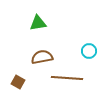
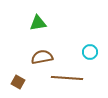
cyan circle: moved 1 px right, 1 px down
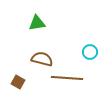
green triangle: moved 1 px left
brown semicircle: moved 2 px down; rotated 25 degrees clockwise
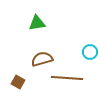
brown semicircle: rotated 30 degrees counterclockwise
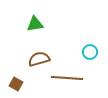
green triangle: moved 2 px left, 1 px down
brown semicircle: moved 3 px left
brown square: moved 2 px left, 2 px down
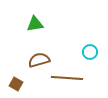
brown semicircle: moved 1 px down
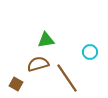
green triangle: moved 11 px right, 16 px down
brown semicircle: moved 1 px left, 4 px down
brown line: rotated 52 degrees clockwise
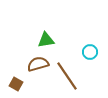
brown line: moved 2 px up
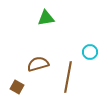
green triangle: moved 22 px up
brown line: moved 1 px right, 1 px down; rotated 44 degrees clockwise
brown square: moved 1 px right, 3 px down
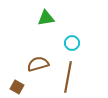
cyan circle: moved 18 px left, 9 px up
